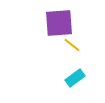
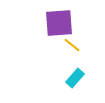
cyan rectangle: rotated 12 degrees counterclockwise
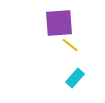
yellow line: moved 2 px left
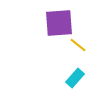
yellow line: moved 8 px right
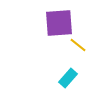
cyan rectangle: moved 7 px left
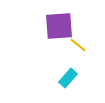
purple square: moved 3 px down
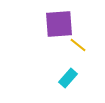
purple square: moved 2 px up
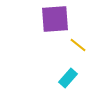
purple square: moved 4 px left, 5 px up
